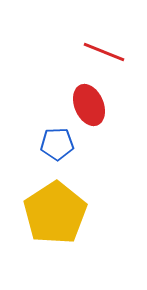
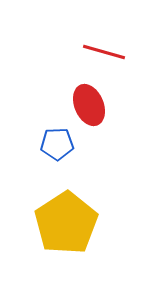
red line: rotated 6 degrees counterclockwise
yellow pentagon: moved 11 px right, 10 px down
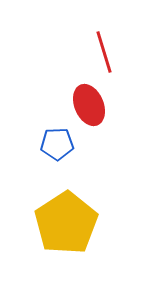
red line: rotated 57 degrees clockwise
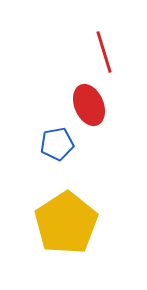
blue pentagon: rotated 8 degrees counterclockwise
